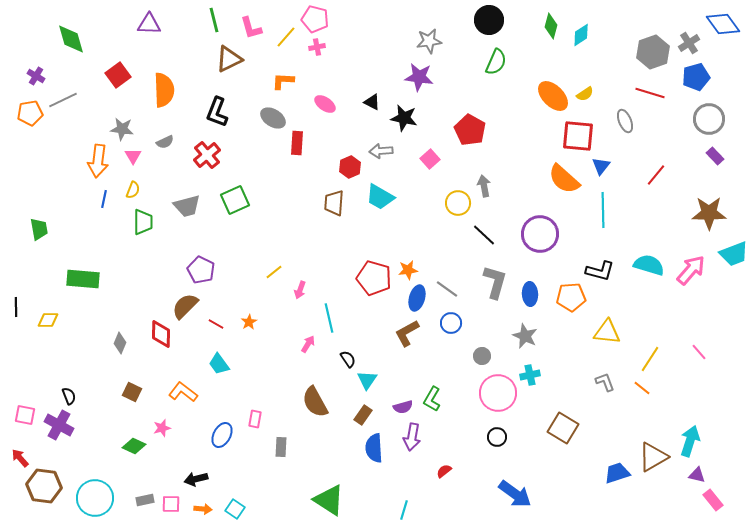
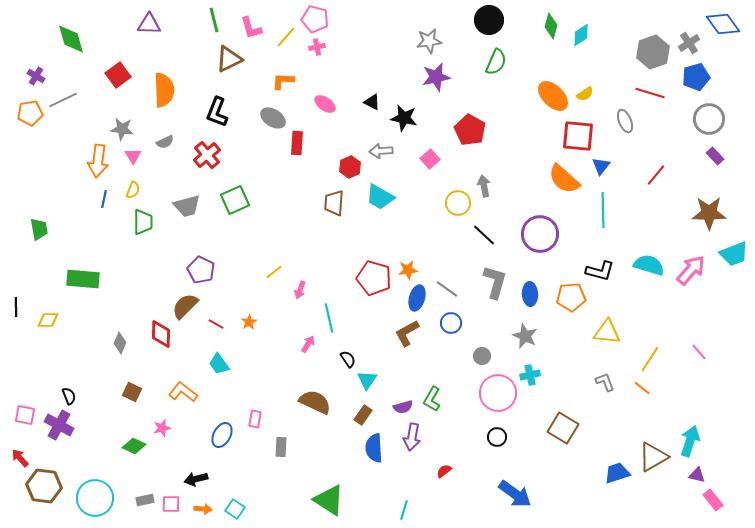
purple star at (419, 77): moved 17 px right; rotated 20 degrees counterclockwise
brown semicircle at (315, 402): rotated 144 degrees clockwise
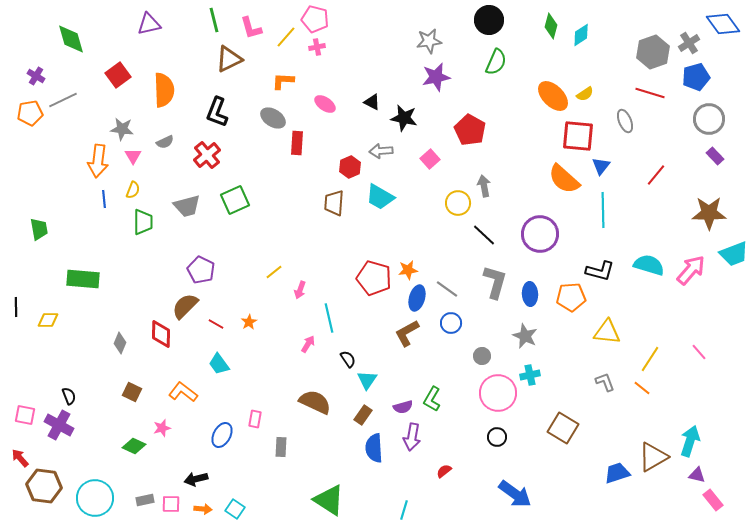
purple triangle at (149, 24): rotated 15 degrees counterclockwise
blue line at (104, 199): rotated 18 degrees counterclockwise
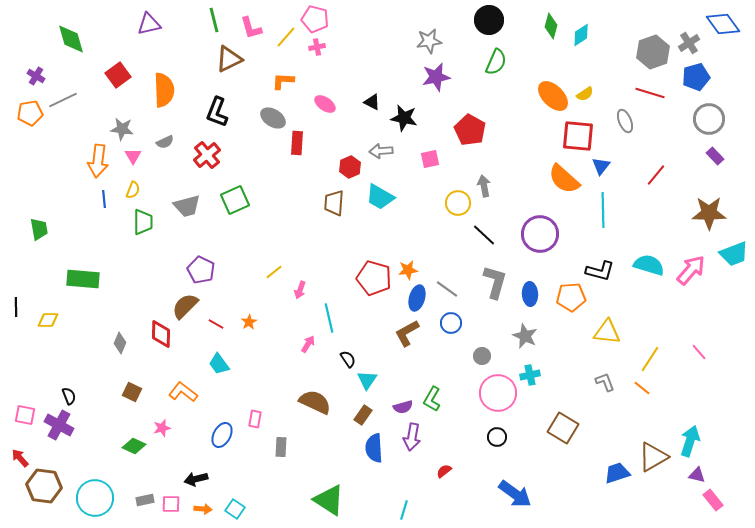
pink square at (430, 159): rotated 30 degrees clockwise
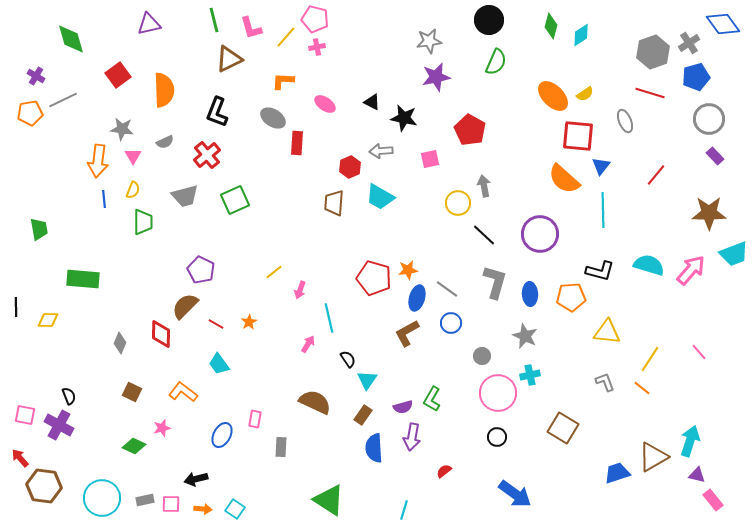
gray trapezoid at (187, 206): moved 2 px left, 10 px up
cyan circle at (95, 498): moved 7 px right
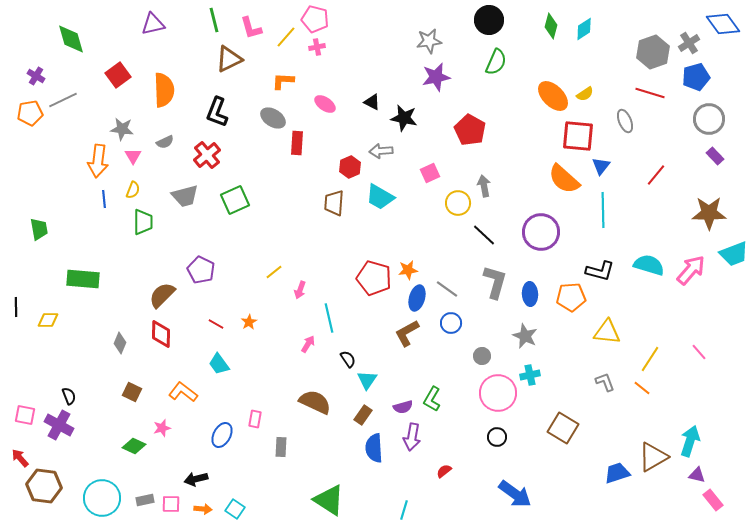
purple triangle at (149, 24): moved 4 px right
cyan diamond at (581, 35): moved 3 px right, 6 px up
pink square at (430, 159): moved 14 px down; rotated 12 degrees counterclockwise
purple circle at (540, 234): moved 1 px right, 2 px up
brown semicircle at (185, 306): moved 23 px left, 11 px up
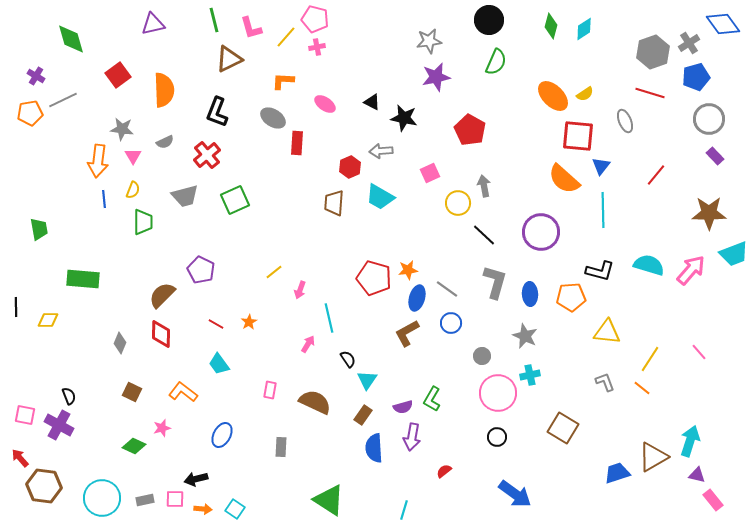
pink rectangle at (255, 419): moved 15 px right, 29 px up
pink square at (171, 504): moved 4 px right, 5 px up
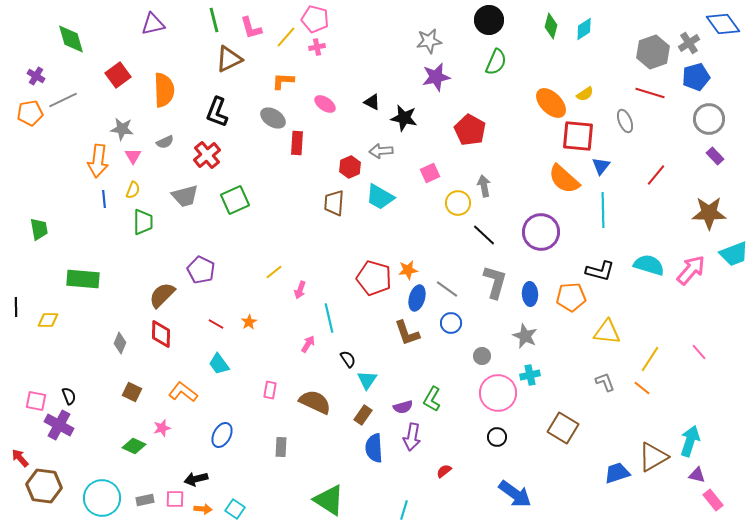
orange ellipse at (553, 96): moved 2 px left, 7 px down
brown L-shape at (407, 333): rotated 80 degrees counterclockwise
pink square at (25, 415): moved 11 px right, 14 px up
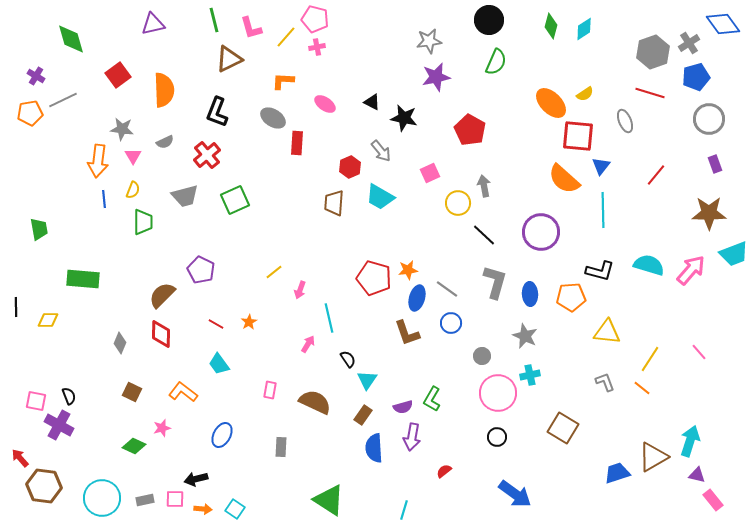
gray arrow at (381, 151): rotated 125 degrees counterclockwise
purple rectangle at (715, 156): moved 8 px down; rotated 24 degrees clockwise
